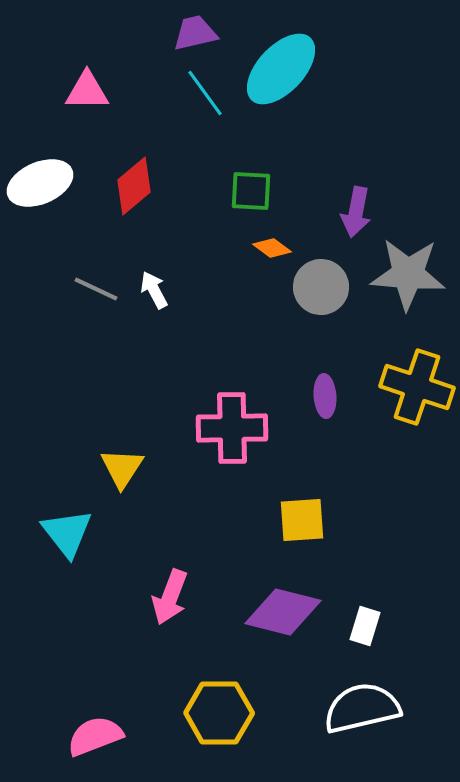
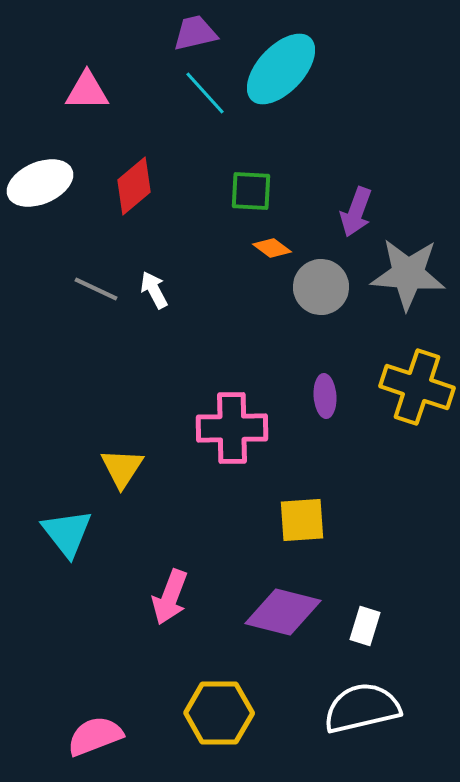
cyan line: rotated 6 degrees counterclockwise
purple arrow: rotated 9 degrees clockwise
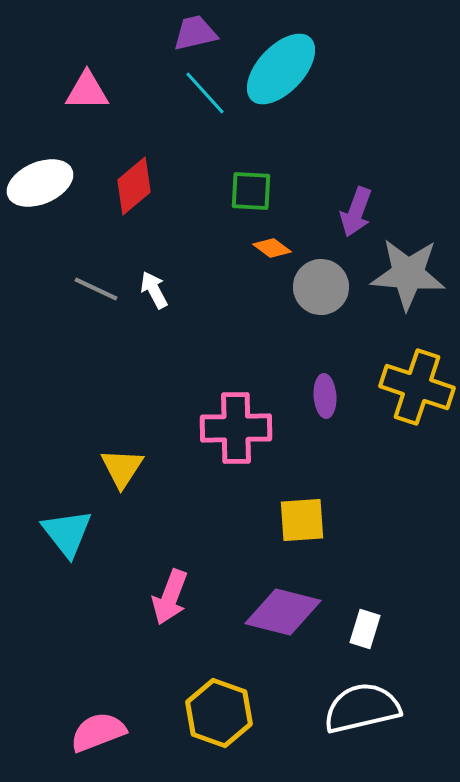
pink cross: moved 4 px right
white rectangle: moved 3 px down
yellow hexagon: rotated 20 degrees clockwise
pink semicircle: moved 3 px right, 4 px up
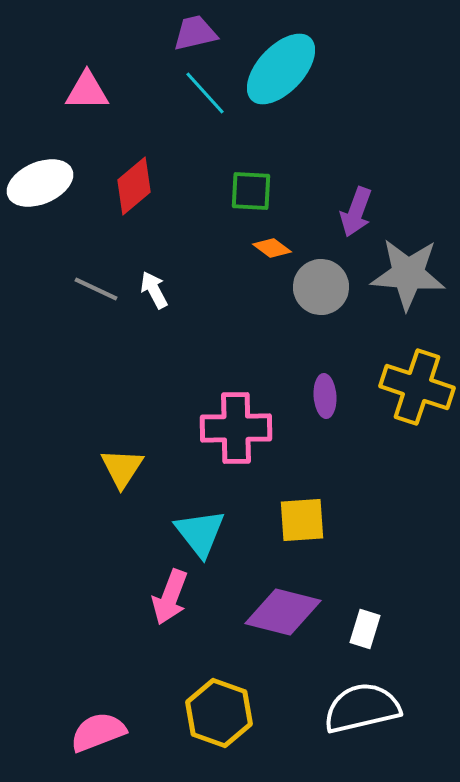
cyan triangle: moved 133 px right
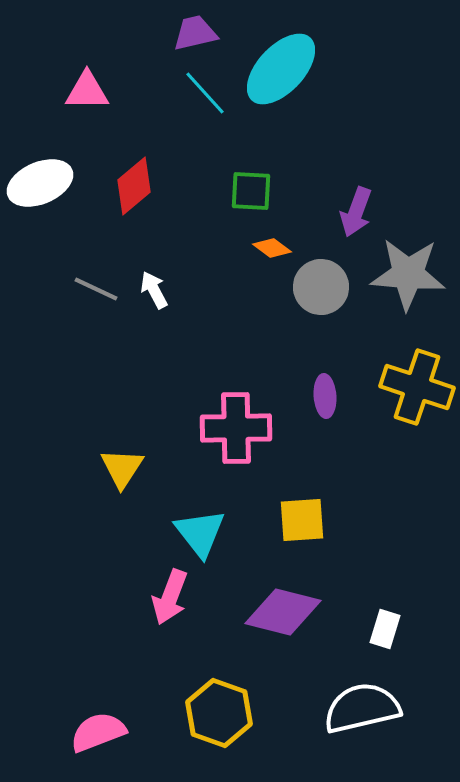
white rectangle: moved 20 px right
